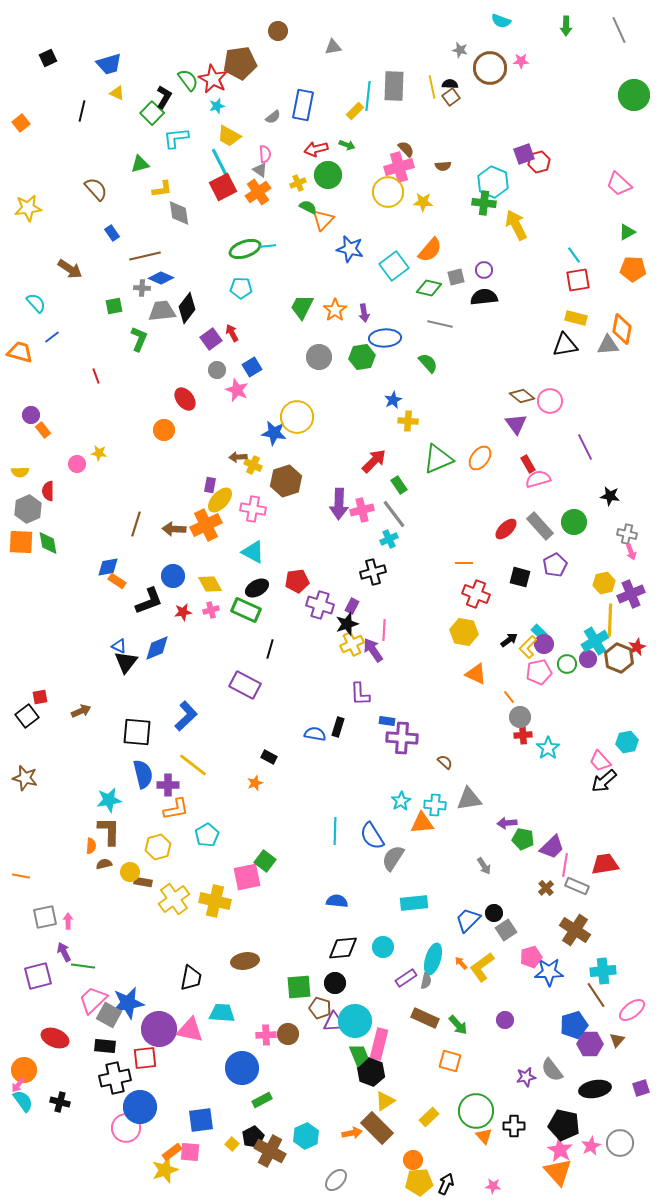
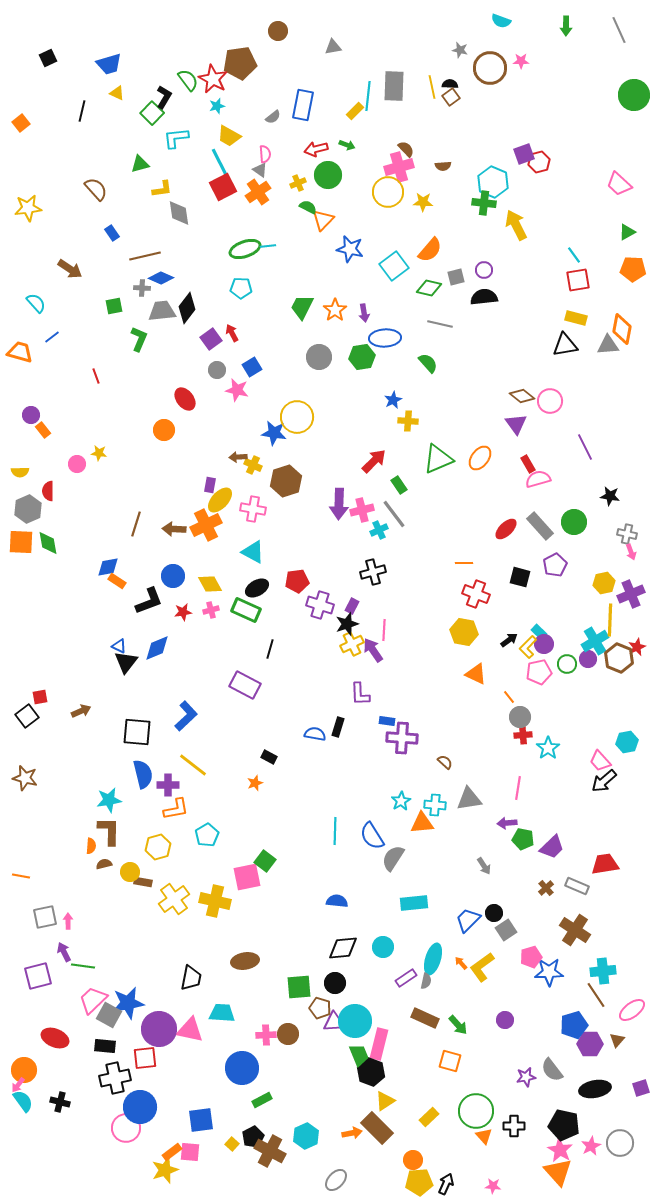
pink star at (237, 390): rotated 10 degrees counterclockwise
cyan cross at (389, 539): moved 10 px left, 9 px up
pink line at (565, 865): moved 47 px left, 77 px up
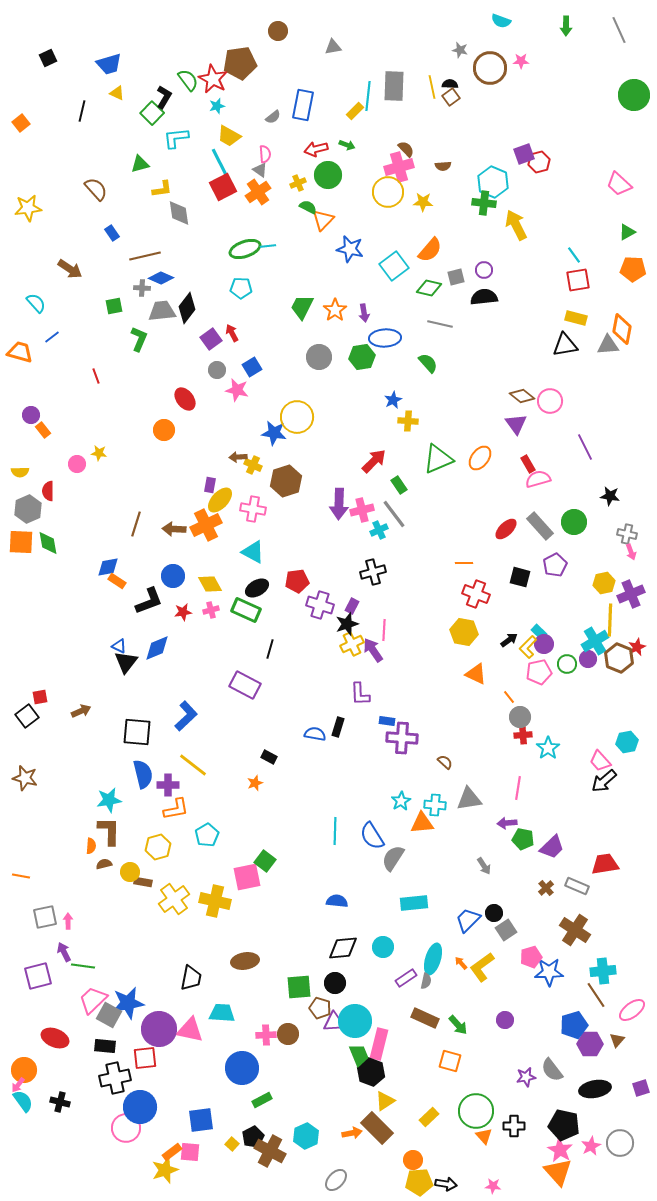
black arrow at (446, 1184): rotated 75 degrees clockwise
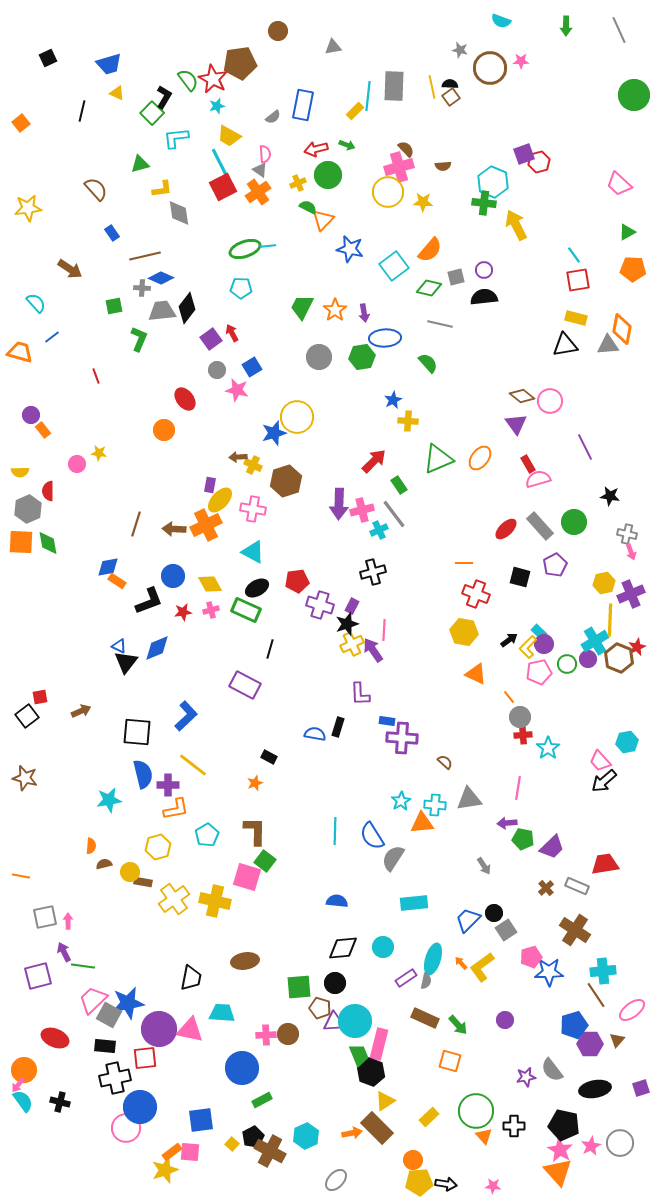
blue star at (274, 433): rotated 25 degrees counterclockwise
brown L-shape at (109, 831): moved 146 px right
pink square at (247, 877): rotated 28 degrees clockwise
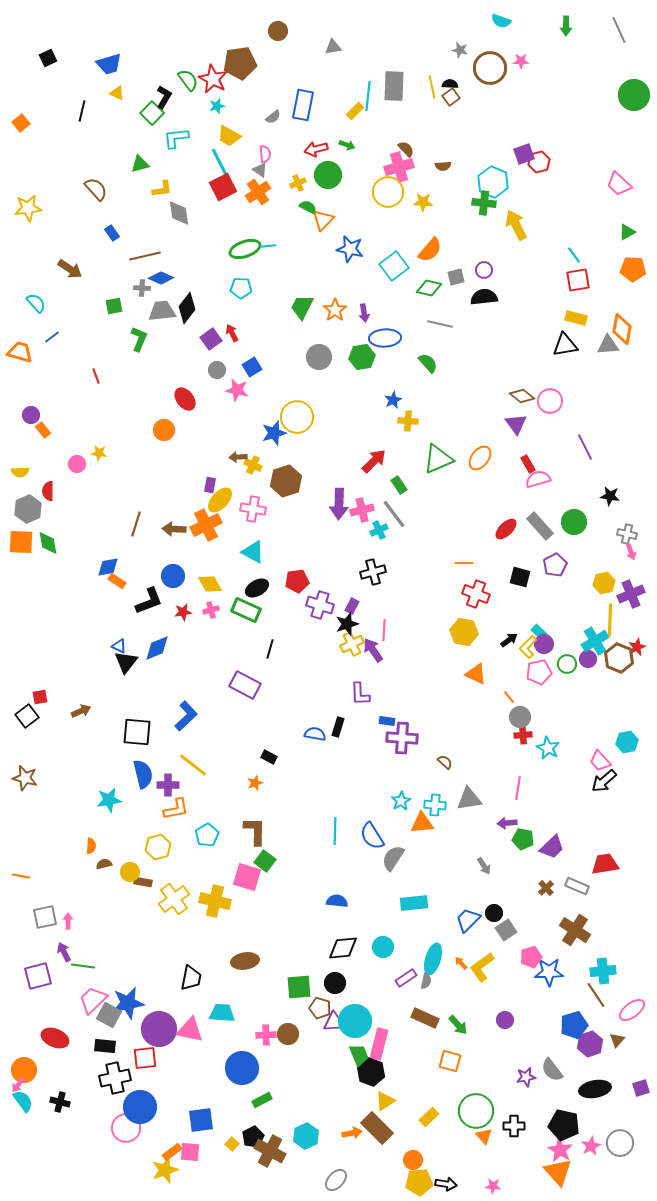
cyan star at (548, 748): rotated 10 degrees counterclockwise
purple hexagon at (590, 1044): rotated 20 degrees counterclockwise
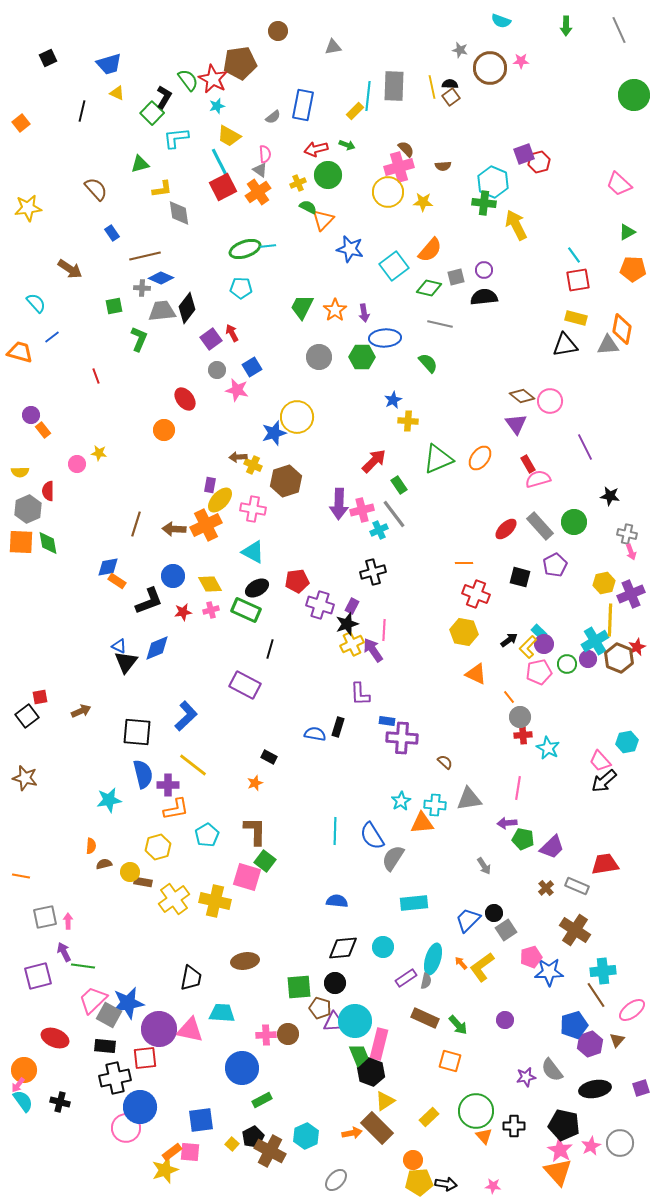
green hexagon at (362, 357): rotated 10 degrees clockwise
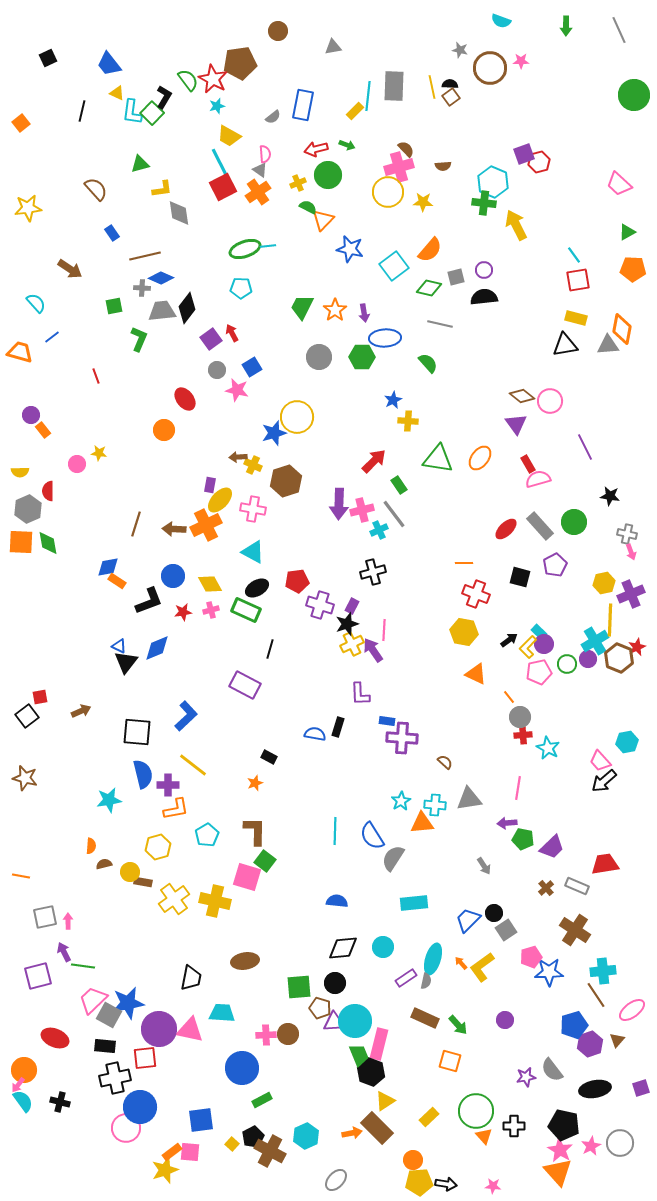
blue trapezoid at (109, 64): rotated 68 degrees clockwise
cyan L-shape at (176, 138): moved 44 px left, 26 px up; rotated 76 degrees counterclockwise
green triangle at (438, 459): rotated 32 degrees clockwise
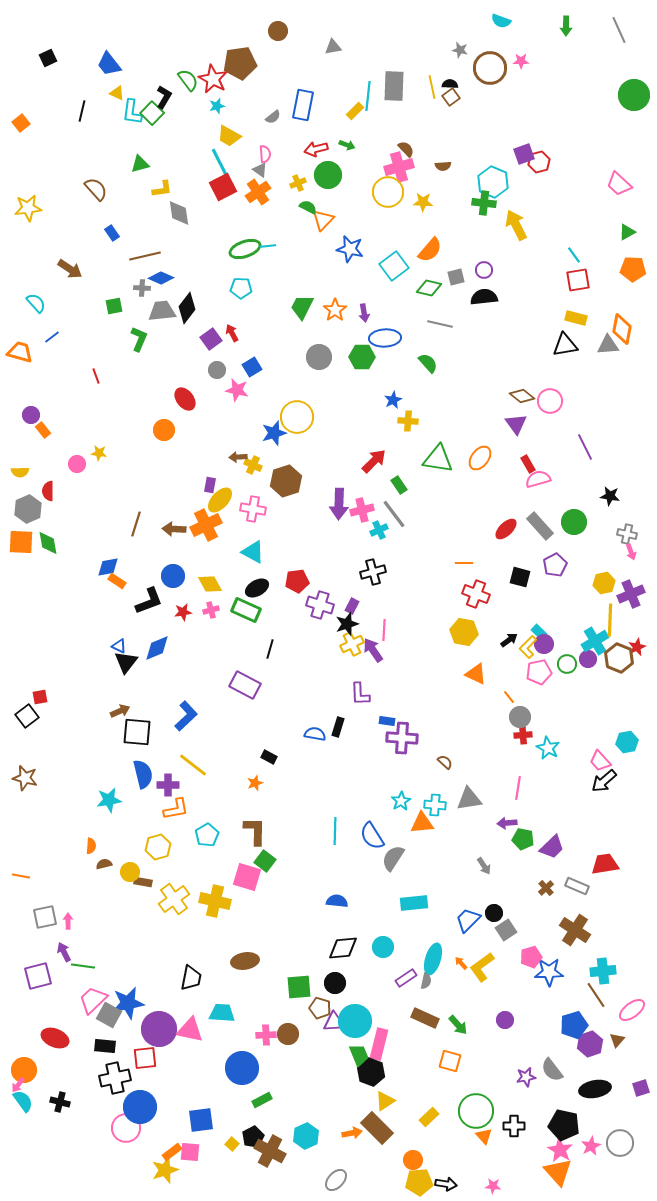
brown arrow at (81, 711): moved 39 px right
